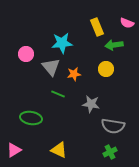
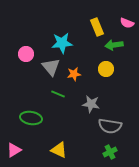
gray semicircle: moved 3 px left
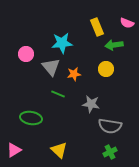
yellow triangle: rotated 18 degrees clockwise
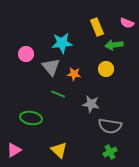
orange star: rotated 16 degrees clockwise
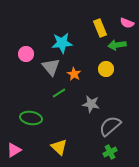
yellow rectangle: moved 3 px right, 1 px down
green arrow: moved 3 px right
orange star: rotated 24 degrees clockwise
green line: moved 1 px right, 1 px up; rotated 56 degrees counterclockwise
gray semicircle: rotated 130 degrees clockwise
yellow triangle: moved 3 px up
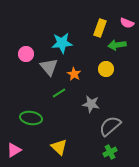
yellow rectangle: rotated 42 degrees clockwise
gray triangle: moved 2 px left
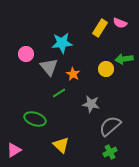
pink semicircle: moved 7 px left
yellow rectangle: rotated 12 degrees clockwise
green arrow: moved 7 px right, 14 px down
orange star: moved 1 px left
green ellipse: moved 4 px right, 1 px down; rotated 10 degrees clockwise
yellow triangle: moved 2 px right, 2 px up
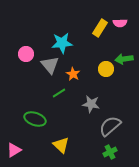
pink semicircle: rotated 24 degrees counterclockwise
gray triangle: moved 1 px right, 2 px up
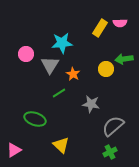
gray triangle: rotated 12 degrees clockwise
gray semicircle: moved 3 px right
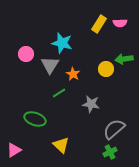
yellow rectangle: moved 1 px left, 4 px up
cyan star: rotated 20 degrees clockwise
gray semicircle: moved 1 px right, 3 px down
